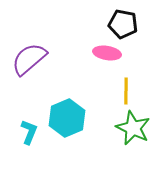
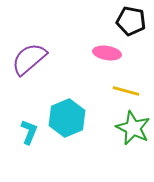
black pentagon: moved 8 px right, 3 px up
yellow line: rotated 76 degrees counterclockwise
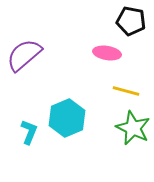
purple semicircle: moved 5 px left, 4 px up
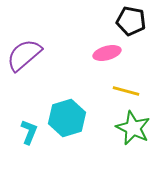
pink ellipse: rotated 24 degrees counterclockwise
cyan hexagon: rotated 6 degrees clockwise
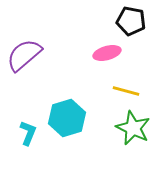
cyan L-shape: moved 1 px left, 1 px down
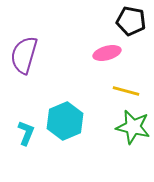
purple semicircle: rotated 33 degrees counterclockwise
cyan hexagon: moved 2 px left, 3 px down; rotated 6 degrees counterclockwise
green star: moved 1 px up; rotated 12 degrees counterclockwise
cyan L-shape: moved 2 px left
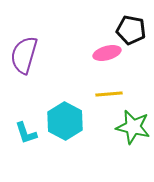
black pentagon: moved 9 px down
yellow line: moved 17 px left, 3 px down; rotated 20 degrees counterclockwise
cyan hexagon: rotated 9 degrees counterclockwise
cyan L-shape: rotated 140 degrees clockwise
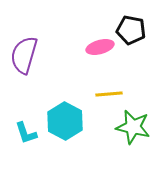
pink ellipse: moved 7 px left, 6 px up
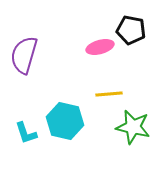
cyan hexagon: rotated 15 degrees counterclockwise
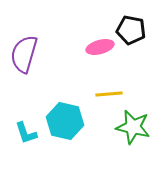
purple semicircle: moved 1 px up
